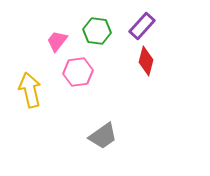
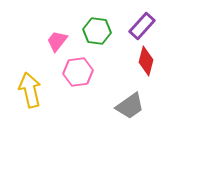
gray trapezoid: moved 27 px right, 30 px up
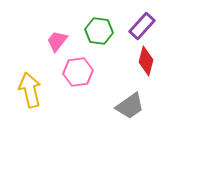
green hexagon: moved 2 px right
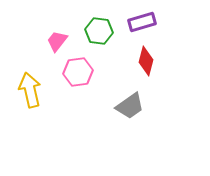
purple rectangle: moved 4 px up; rotated 32 degrees clockwise
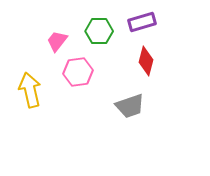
green hexagon: rotated 8 degrees counterclockwise
gray trapezoid: rotated 16 degrees clockwise
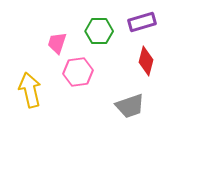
pink trapezoid: moved 2 px down; rotated 20 degrees counterclockwise
